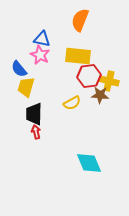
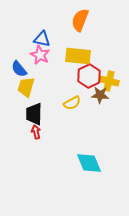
red hexagon: rotated 20 degrees counterclockwise
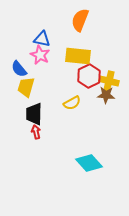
brown star: moved 6 px right
cyan diamond: rotated 20 degrees counterclockwise
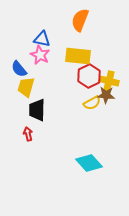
yellow semicircle: moved 20 px right
black trapezoid: moved 3 px right, 4 px up
red arrow: moved 8 px left, 2 px down
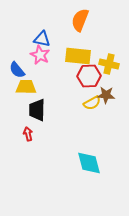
blue semicircle: moved 2 px left, 1 px down
red hexagon: rotated 25 degrees clockwise
yellow cross: moved 17 px up
yellow trapezoid: rotated 75 degrees clockwise
cyan diamond: rotated 28 degrees clockwise
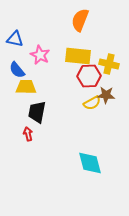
blue triangle: moved 27 px left
black trapezoid: moved 2 px down; rotated 10 degrees clockwise
cyan diamond: moved 1 px right
